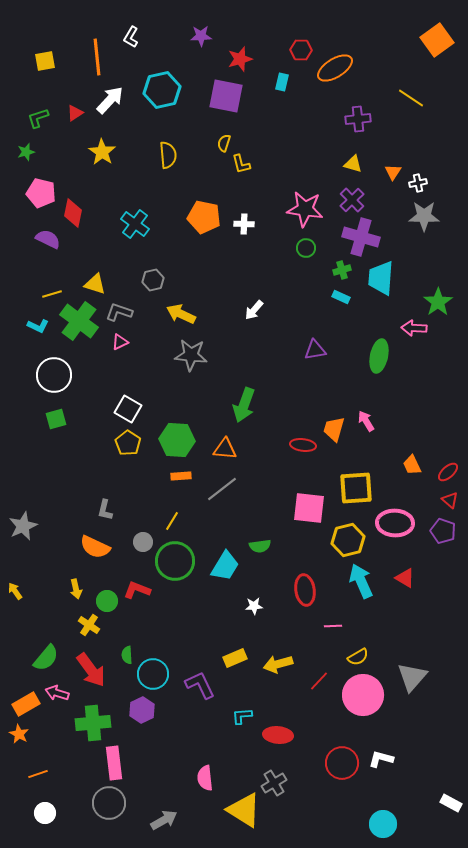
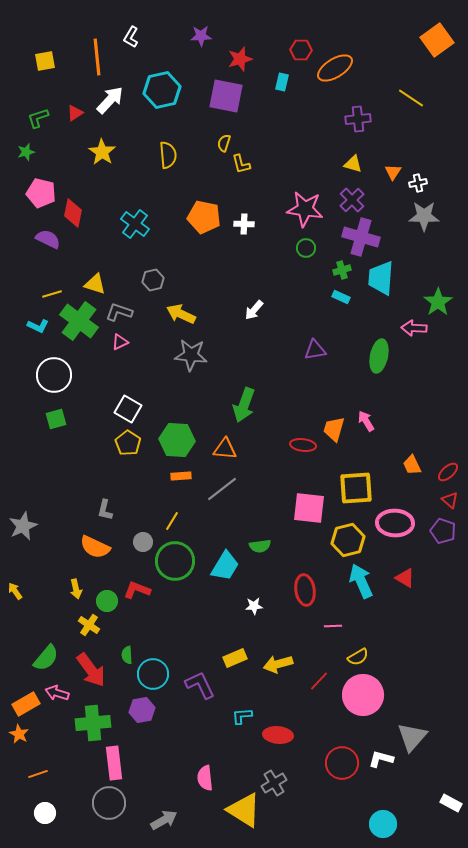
gray triangle at (412, 677): moved 60 px down
purple hexagon at (142, 710): rotated 15 degrees clockwise
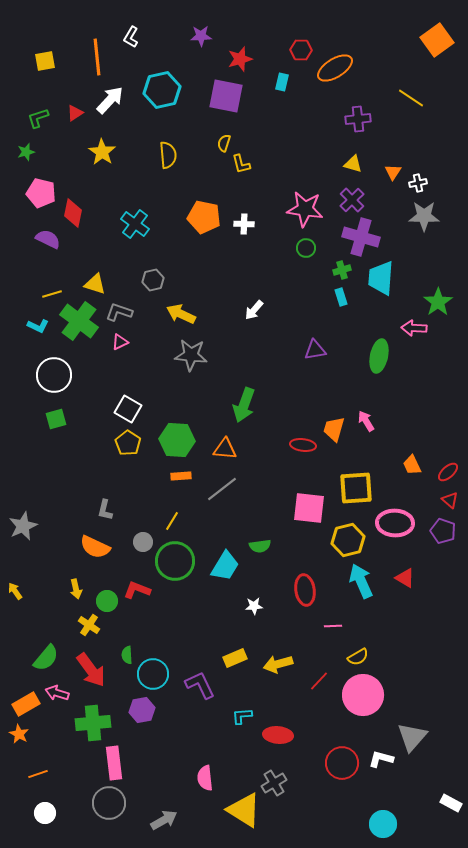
cyan rectangle at (341, 297): rotated 48 degrees clockwise
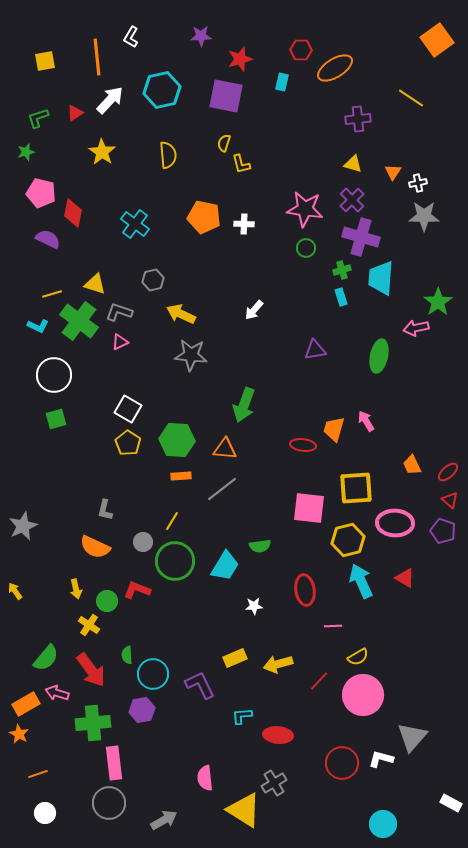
pink arrow at (414, 328): moved 2 px right; rotated 15 degrees counterclockwise
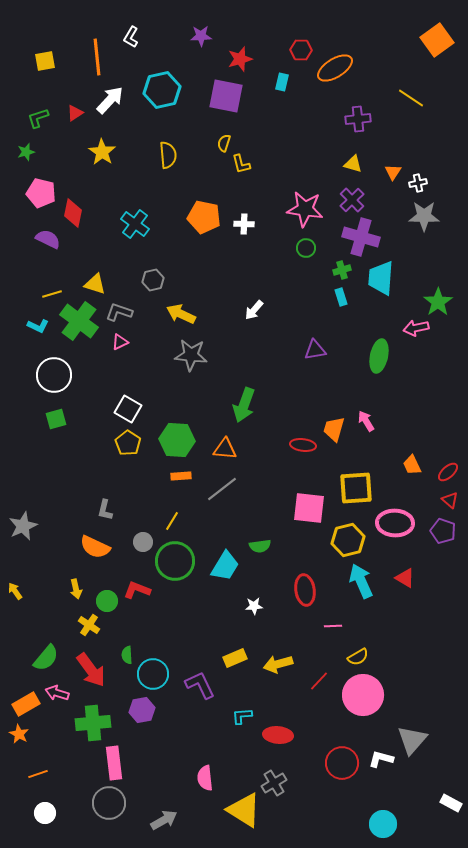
gray triangle at (412, 737): moved 3 px down
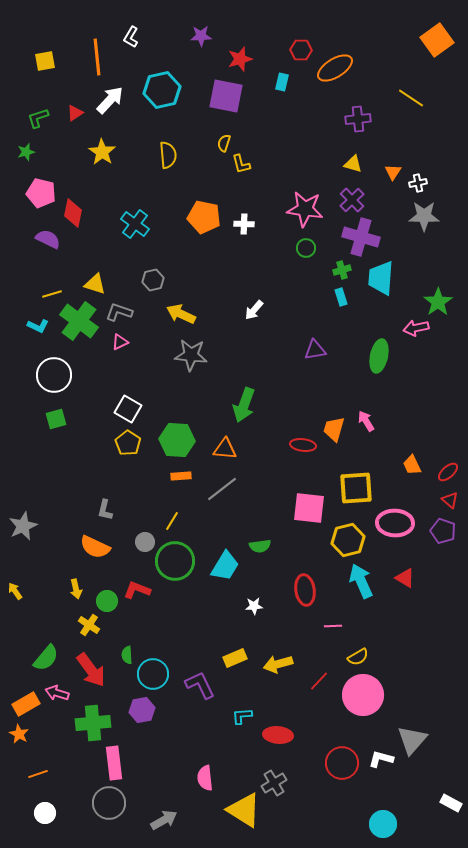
gray circle at (143, 542): moved 2 px right
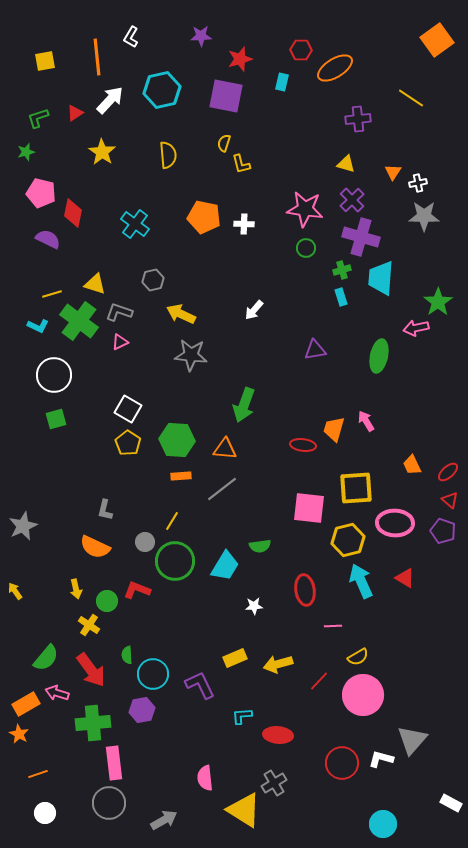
yellow triangle at (353, 164): moved 7 px left
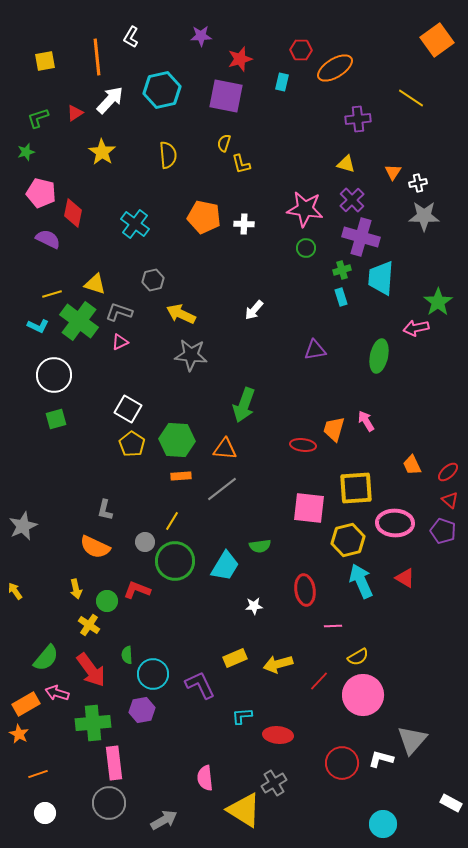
yellow pentagon at (128, 443): moved 4 px right, 1 px down
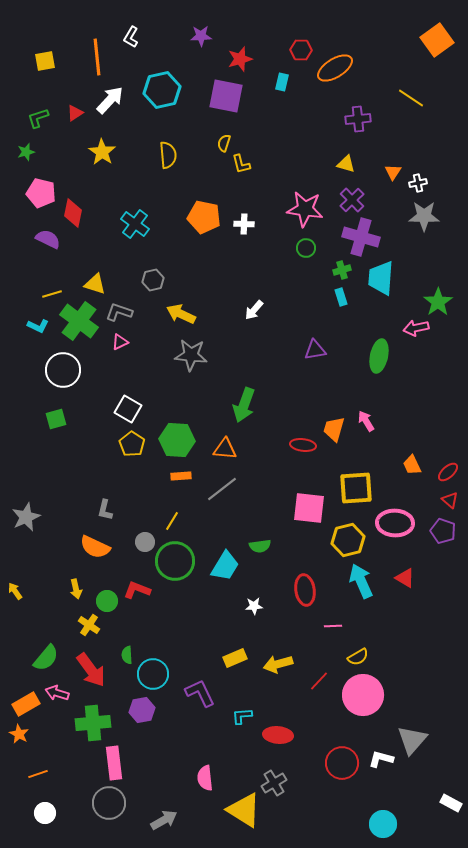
white circle at (54, 375): moved 9 px right, 5 px up
gray star at (23, 526): moved 3 px right, 9 px up
purple L-shape at (200, 685): moved 8 px down
